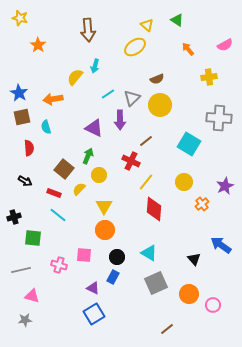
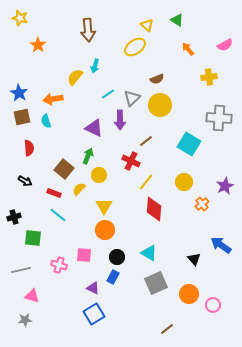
cyan semicircle at (46, 127): moved 6 px up
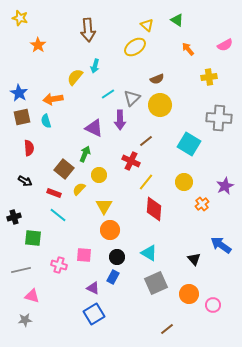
green arrow at (88, 156): moved 3 px left, 2 px up
orange circle at (105, 230): moved 5 px right
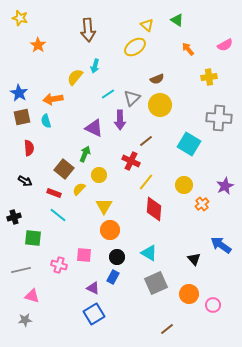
yellow circle at (184, 182): moved 3 px down
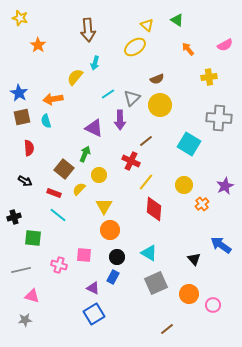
cyan arrow at (95, 66): moved 3 px up
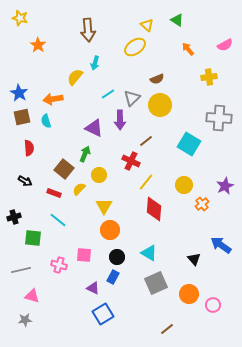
cyan line at (58, 215): moved 5 px down
blue square at (94, 314): moved 9 px right
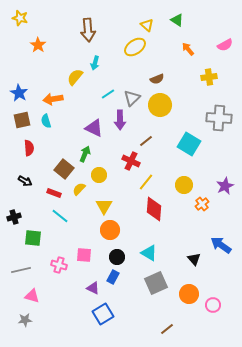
brown square at (22, 117): moved 3 px down
cyan line at (58, 220): moved 2 px right, 4 px up
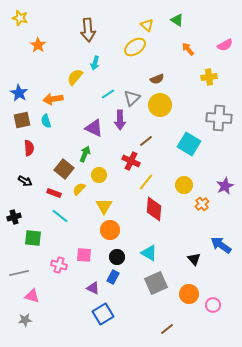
gray line at (21, 270): moved 2 px left, 3 px down
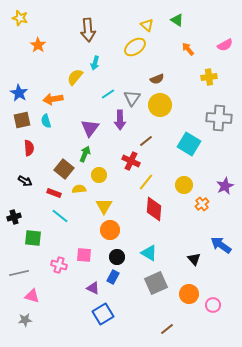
gray triangle at (132, 98): rotated 12 degrees counterclockwise
purple triangle at (94, 128): moved 4 px left; rotated 42 degrees clockwise
yellow semicircle at (79, 189): rotated 40 degrees clockwise
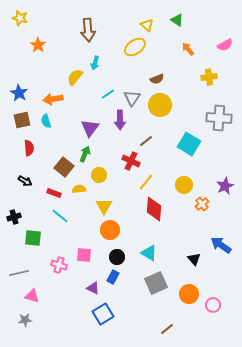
brown square at (64, 169): moved 2 px up
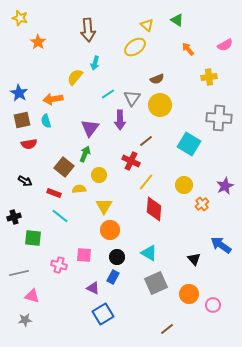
orange star at (38, 45): moved 3 px up
red semicircle at (29, 148): moved 4 px up; rotated 84 degrees clockwise
